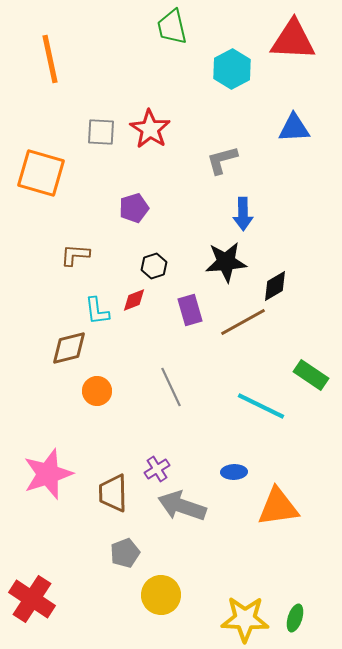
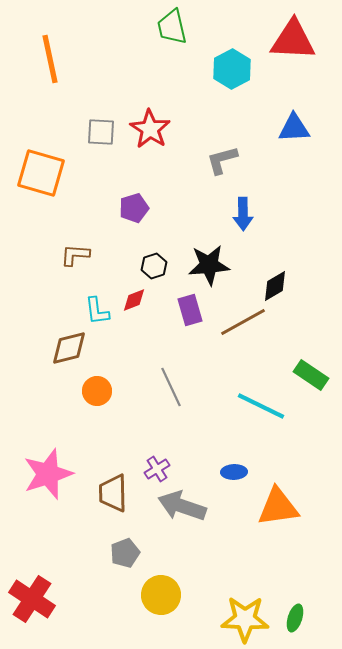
black star: moved 17 px left, 3 px down
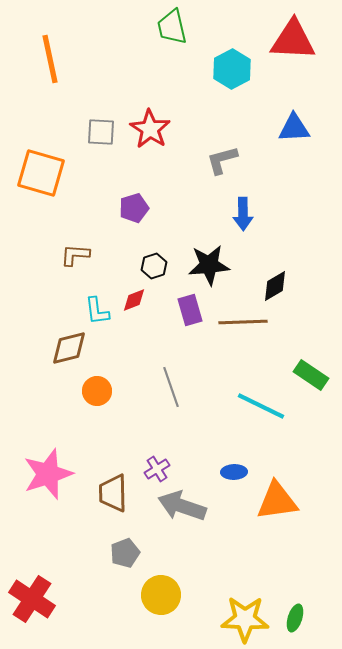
brown line: rotated 27 degrees clockwise
gray line: rotated 6 degrees clockwise
orange triangle: moved 1 px left, 6 px up
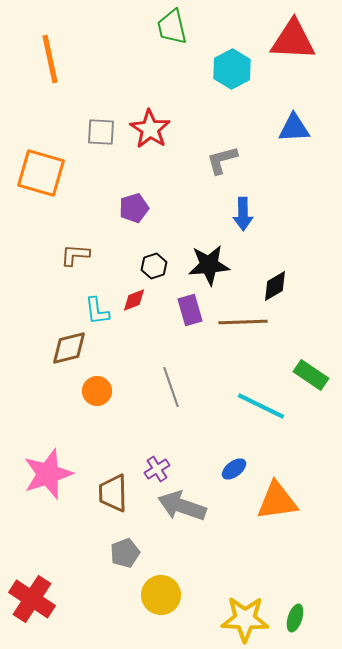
blue ellipse: moved 3 px up; rotated 35 degrees counterclockwise
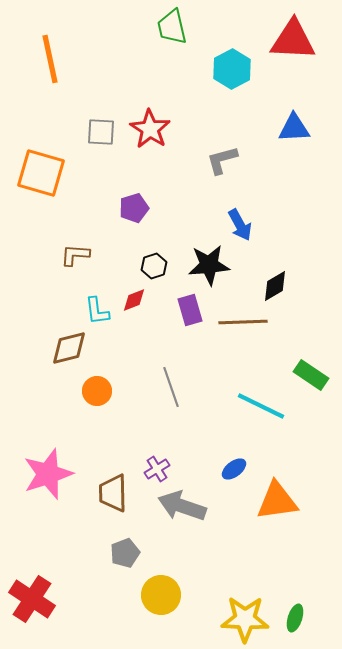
blue arrow: moved 3 px left, 11 px down; rotated 28 degrees counterclockwise
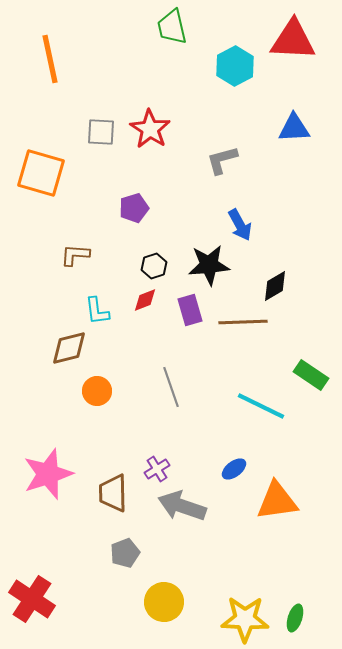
cyan hexagon: moved 3 px right, 3 px up
red diamond: moved 11 px right
yellow circle: moved 3 px right, 7 px down
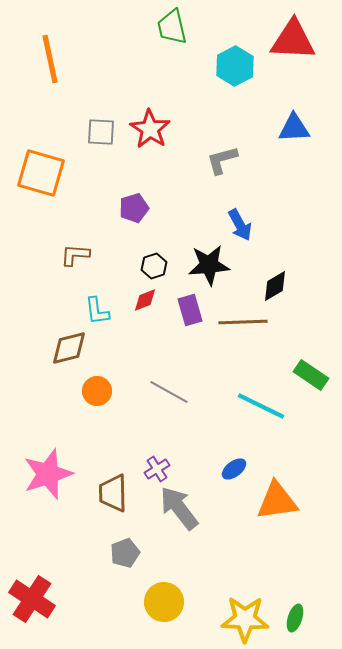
gray line: moved 2 px left, 5 px down; rotated 42 degrees counterclockwise
gray arrow: moved 3 px left, 2 px down; rotated 33 degrees clockwise
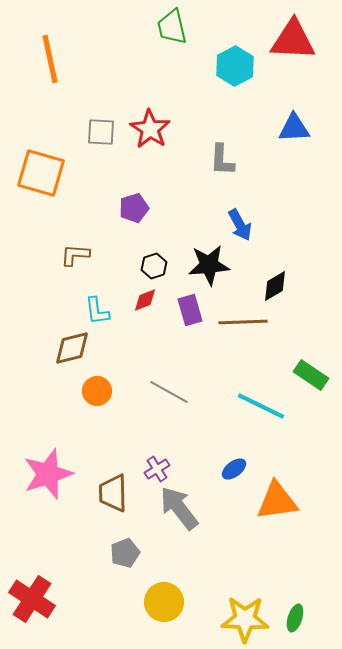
gray L-shape: rotated 72 degrees counterclockwise
brown diamond: moved 3 px right
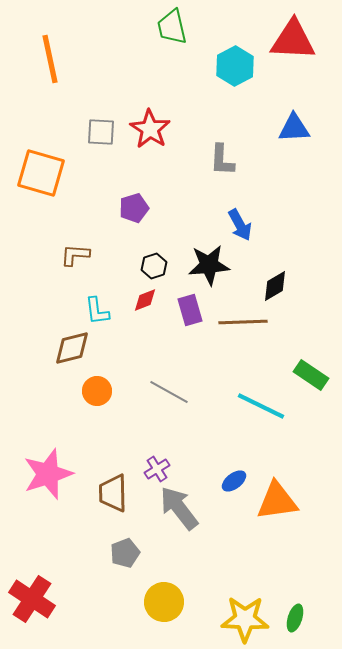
blue ellipse: moved 12 px down
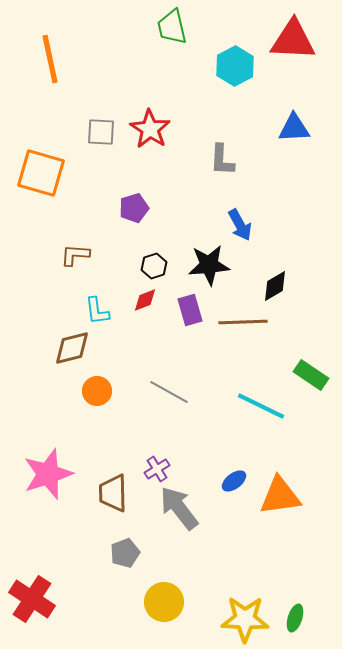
orange triangle: moved 3 px right, 5 px up
